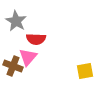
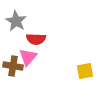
brown cross: rotated 12 degrees counterclockwise
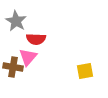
brown cross: moved 1 px down
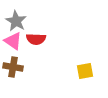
pink triangle: moved 15 px left, 16 px up; rotated 36 degrees counterclockwise
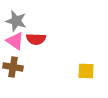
gray star: rotated 15 degrees counterclockwise
pink triangle: moved 2 px right
yellow square: moved 1 px right; rotated 12 degrees clockwise
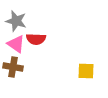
pink triangle: moved 1 px right, 3 px down
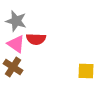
brown cross: rotated 24 degrees clockwise
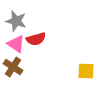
red semicircle: rotated 18 degrees counterclockwise
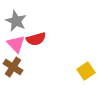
gray star: rotated 10 degrees clockwise
pink triangle: rotated 12 degrees clockwise
yellow square: rotated 36 degrees counterclockwise
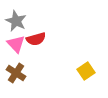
brown cross: moved 3 px right, 6 px down
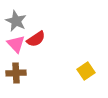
red semicircle: rotated 18 degrees counterclockwise
brown cross: rotated 36 degrees counterclockwise
